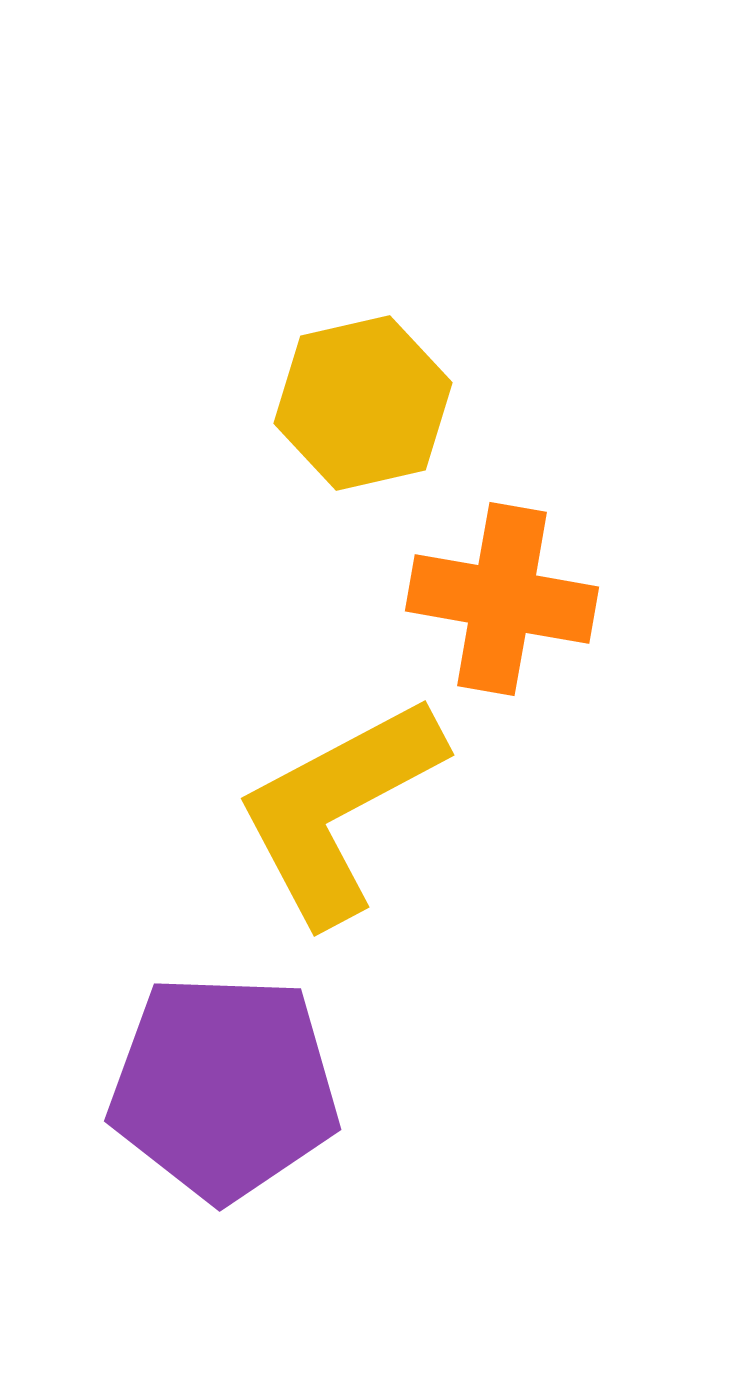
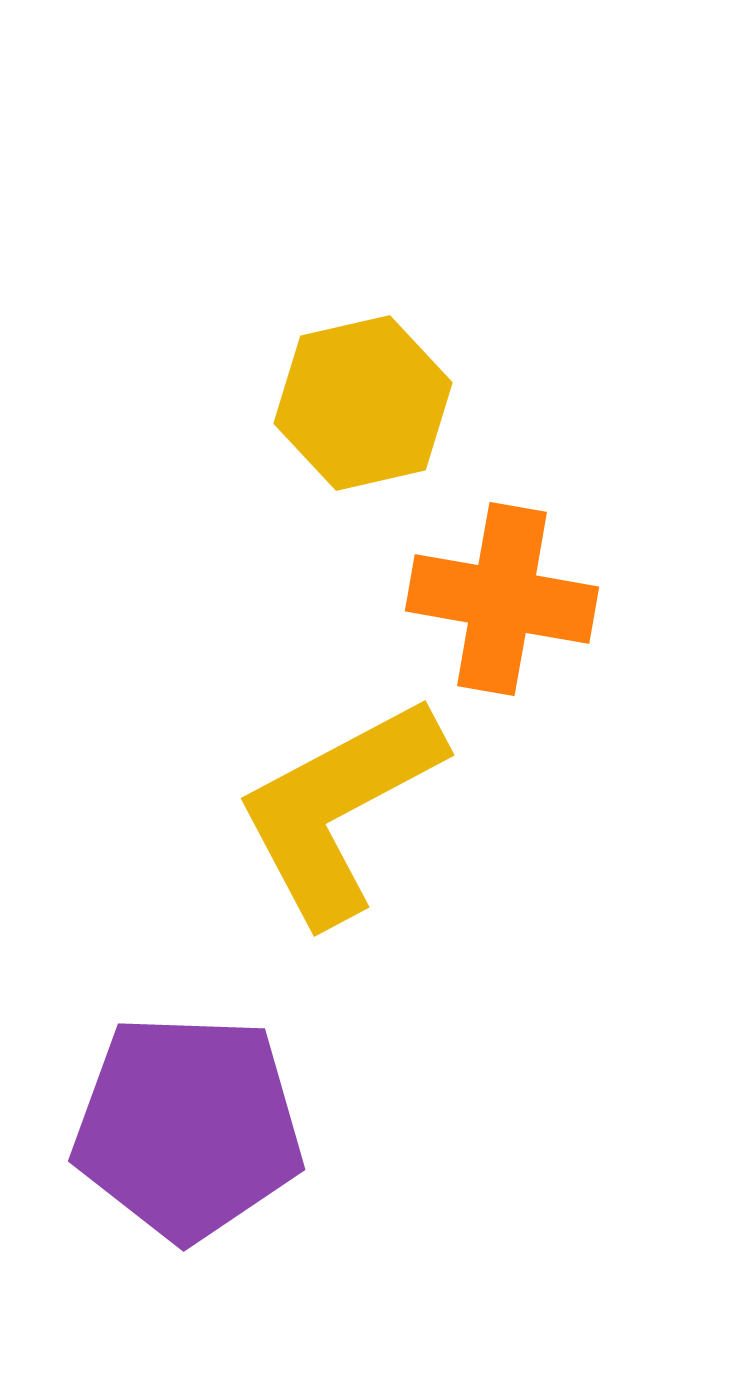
purple pentagon: moved 36 px left, 40 px down
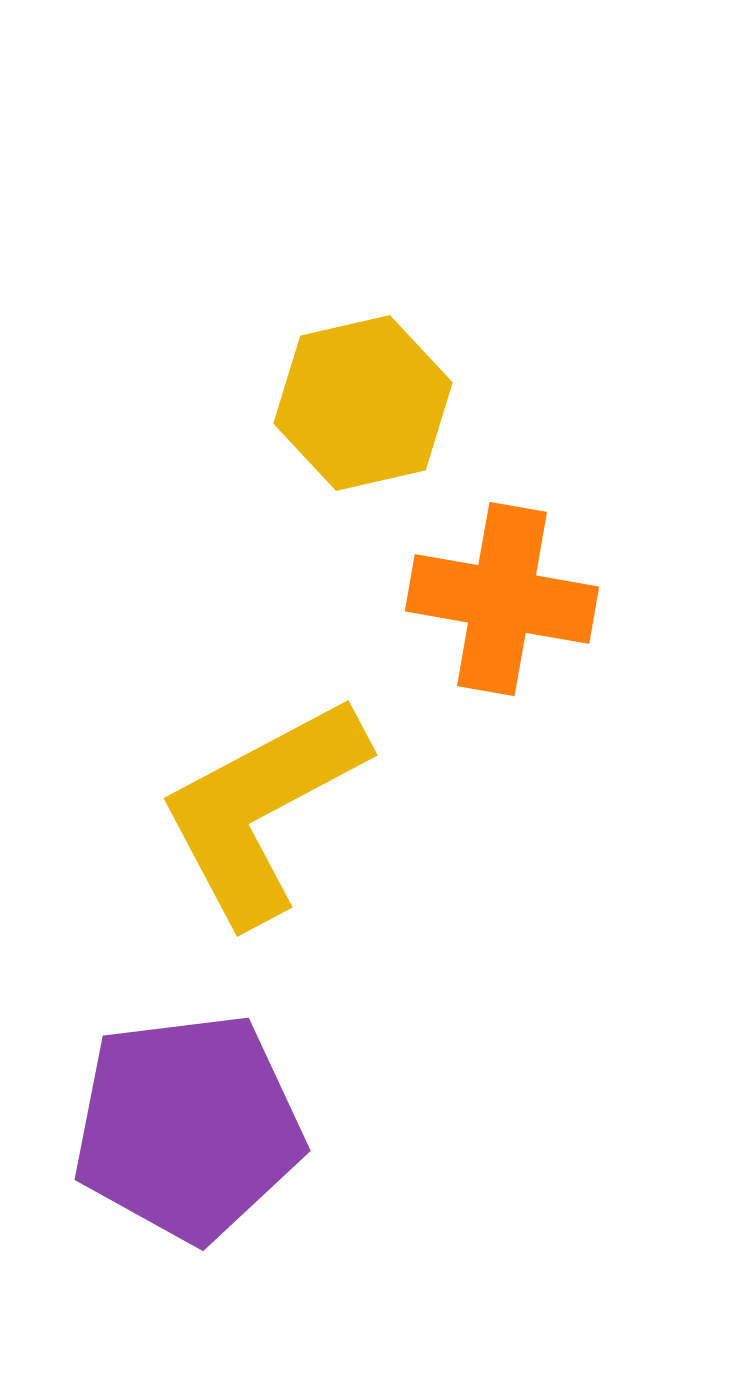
yellow L-shape: moved 77 px left
purple pentagon: rotated 9 degrees counterclockwise
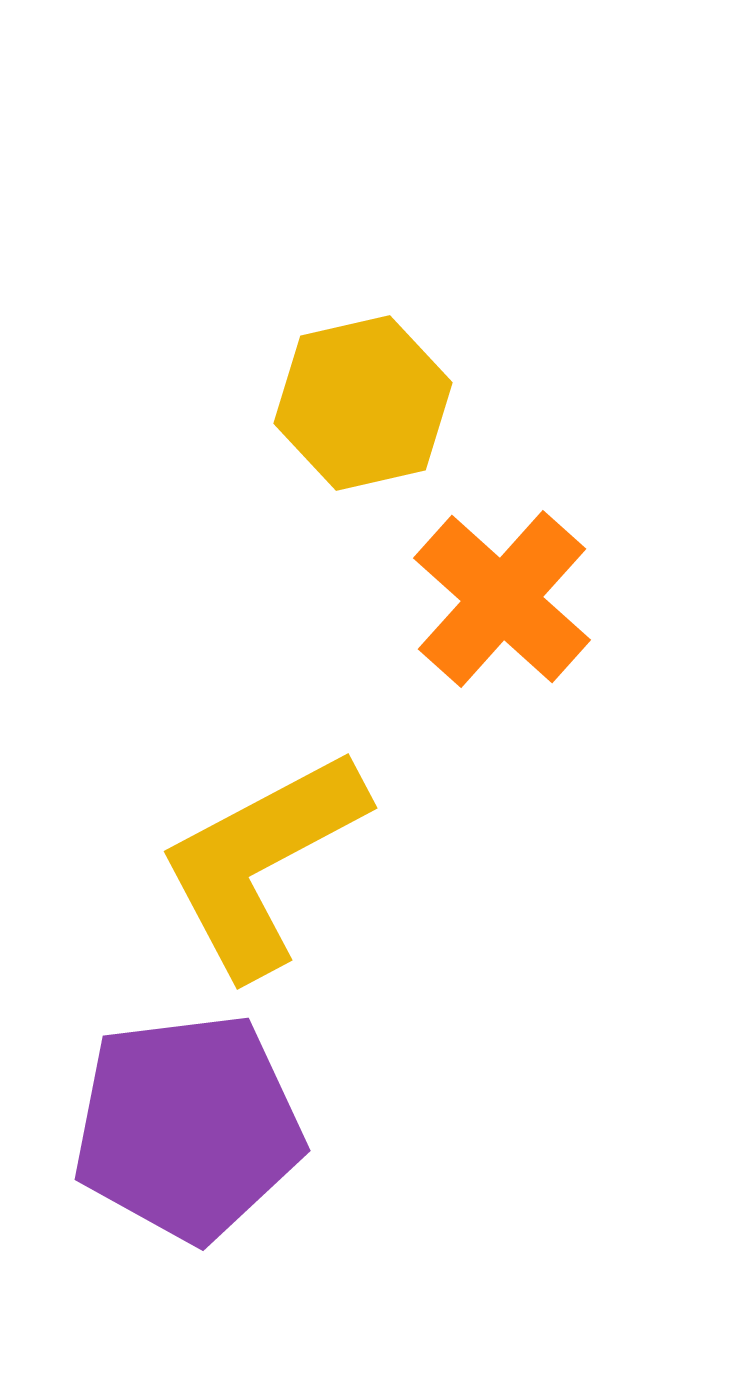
orange cross: rotated 32 degrees clockwise
yellow L-shape: moved 53 px down
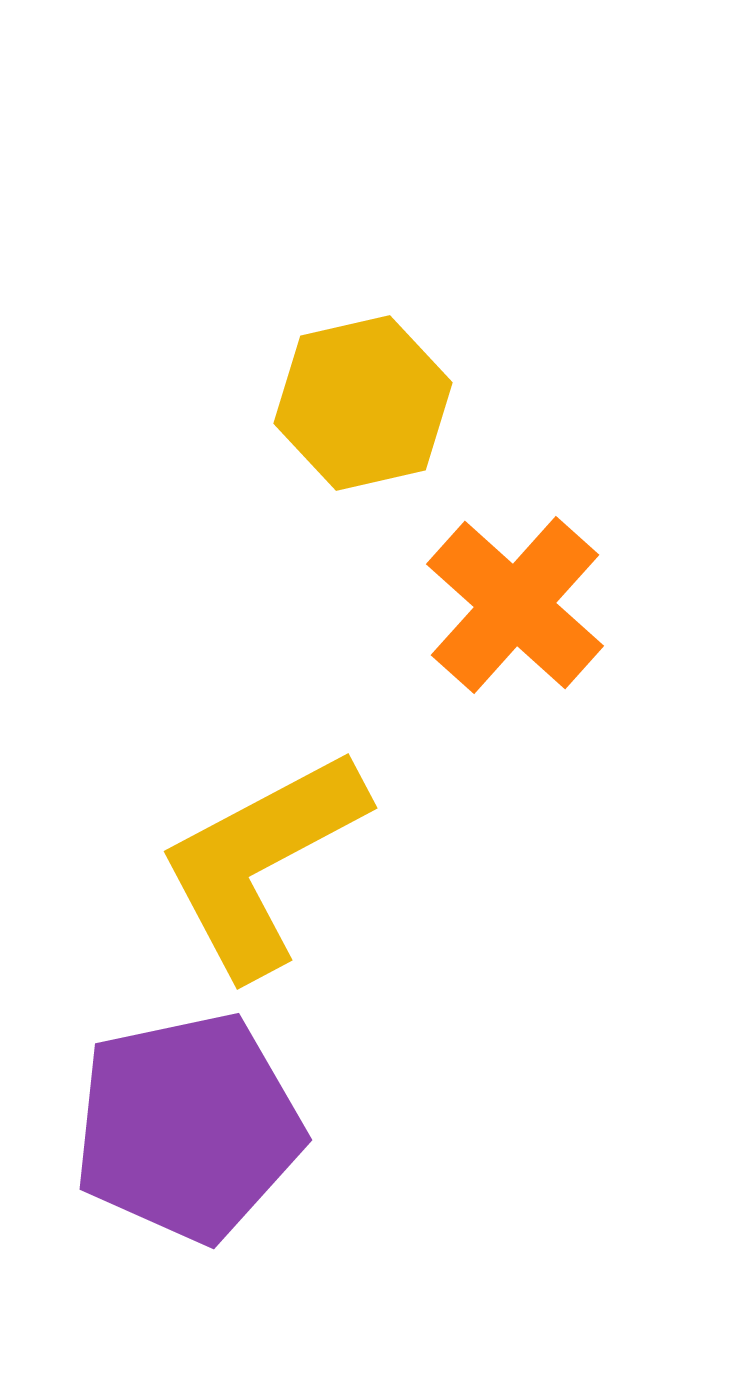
orange cross: moved 13 px right, 6 px down
purple pentagon: rotated 5 degrees counterclockwise
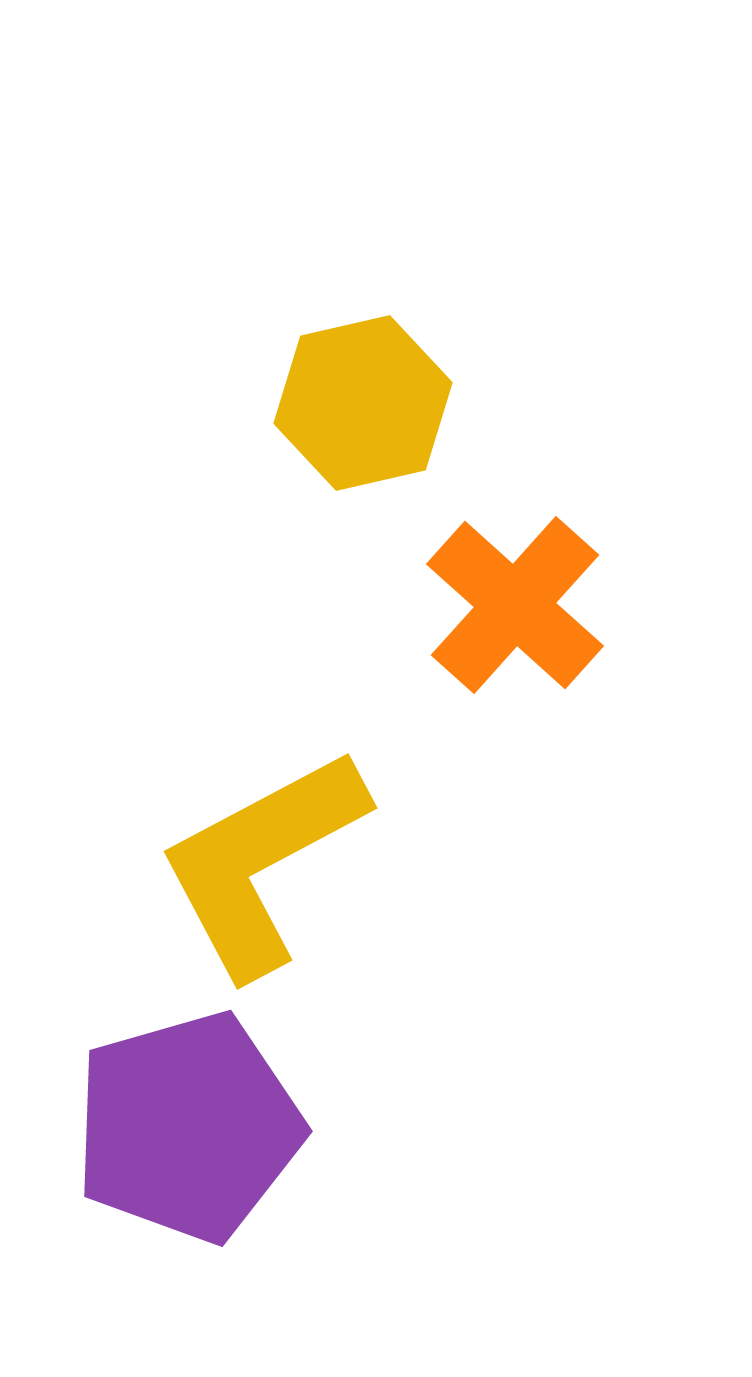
purple pentagon: rotated 4 degrees counterclockwise
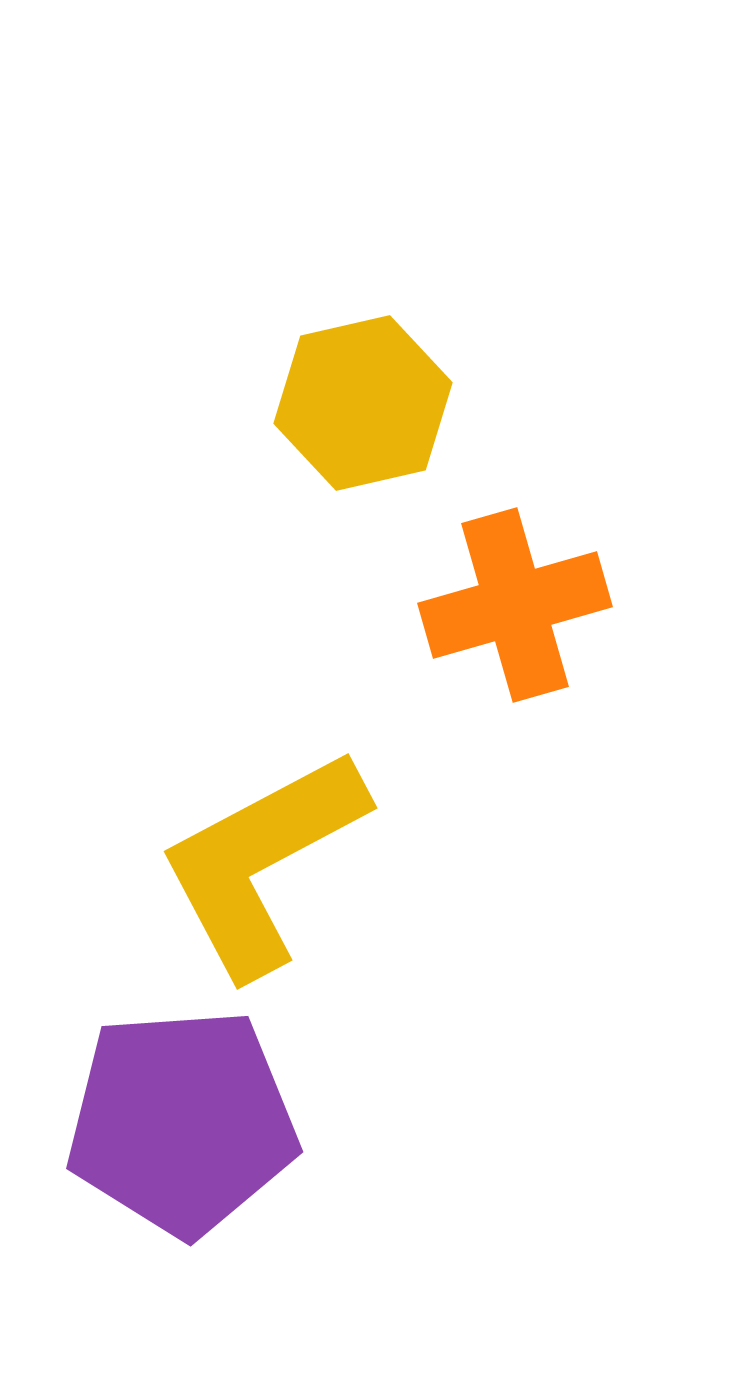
orange cross: rotated 32 degrees clockwise
purple pentagon: moved 6 px left, 5 px up; rotated 12 degrees clockwise
